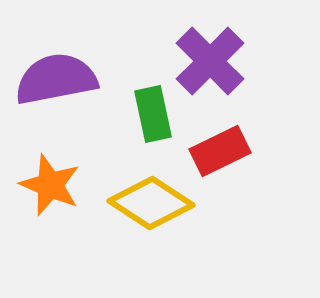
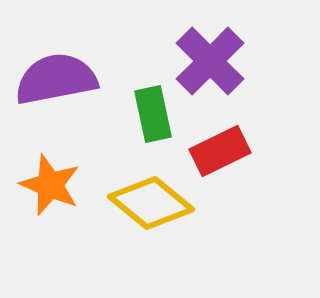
yellow diamond: rotated 6 degrees clockwise
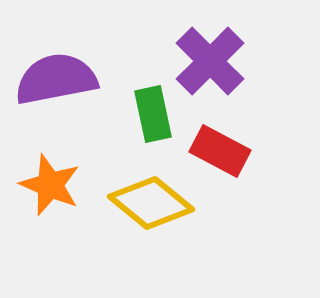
red rectangle: rotated 54 degrees clockwise
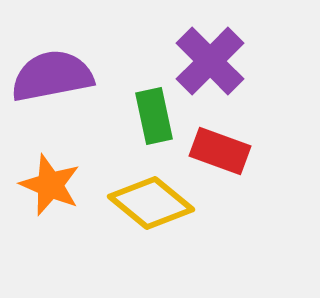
purple semicircle: moved 4 px left, 3 px up
green rectangle: moved 1 px right, 2 px down
red rectangle: rotated 8 degrees counterclockwise
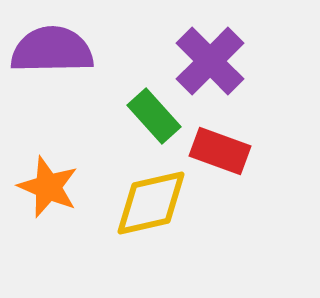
purple semicircle: moved 26 px up; rotated 10 degrees clockwise
green rectangle: rotated 30 degrees counterclockwise
orange star: moved 2 px left, 2 px down
yellow diamond: rotated 52 degrees counterclockwise
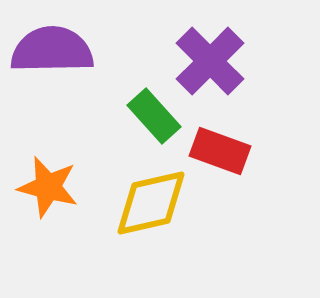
orange star: rotated 8 degrees counterclockwise
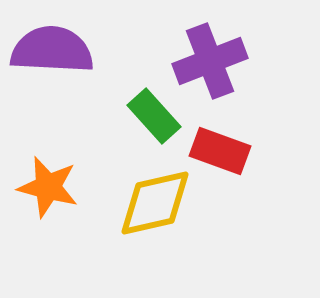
purple semicircle: rotated 4 degrees clockwise
purple cross: rotated 24 degrees clockwise
yellow diamond: moved 4 px right
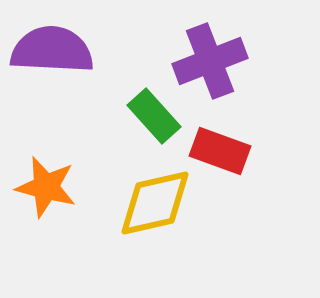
orange star: moved 2 px left
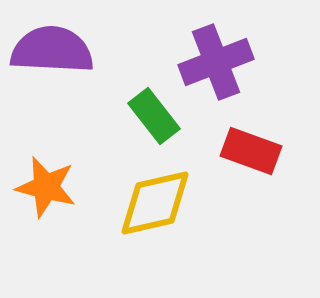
purple cross: moved 6 px right, 1 px down
green rectangle: rotated 4 degrees clockwise
red rectangle: moved 31 px right
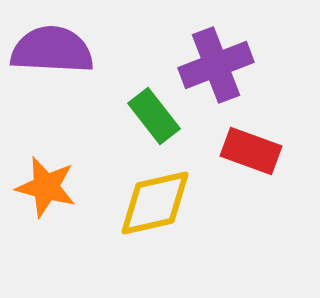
purple cross: moved 3 px down
